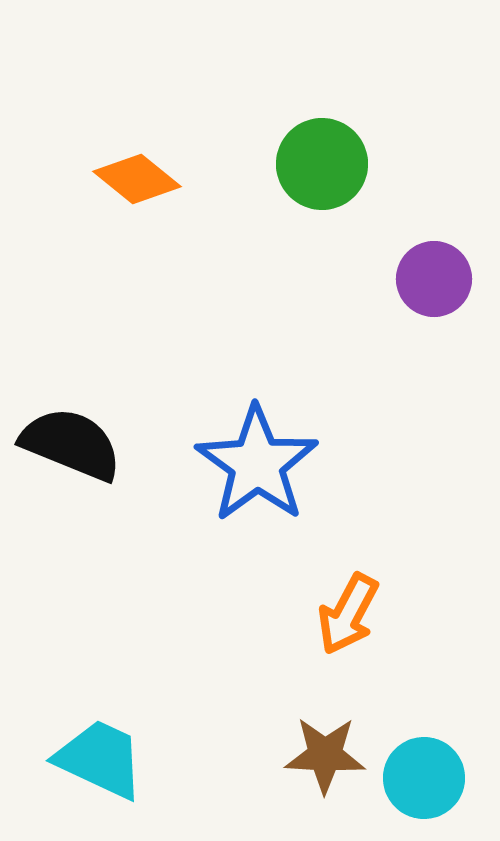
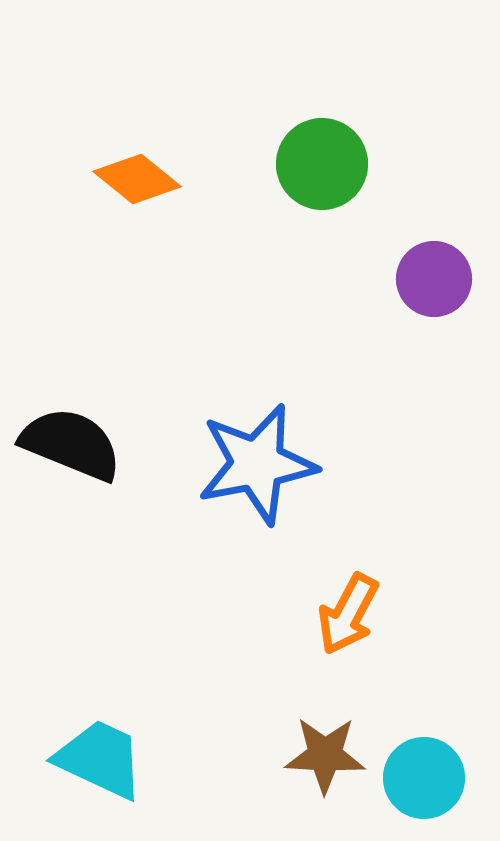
blue star: rotated 25 degrees clockwise
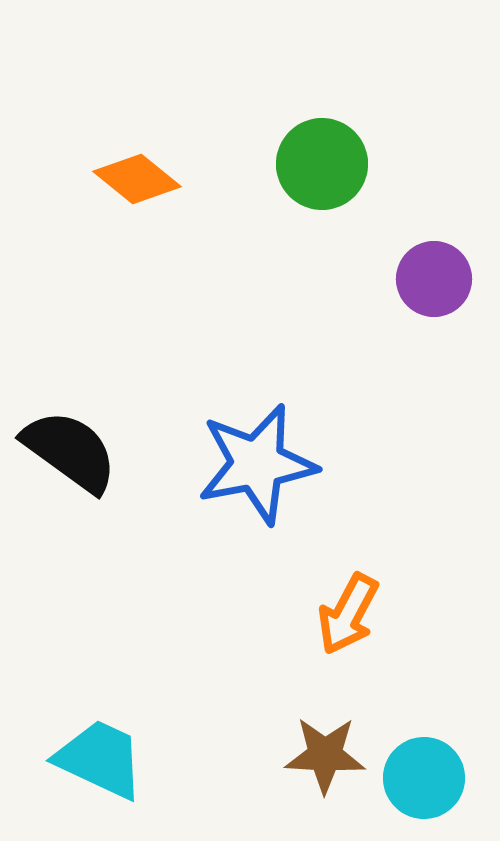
black semicircle: moved 1 px left, 7 px down; rotated 14 degrees clockwise
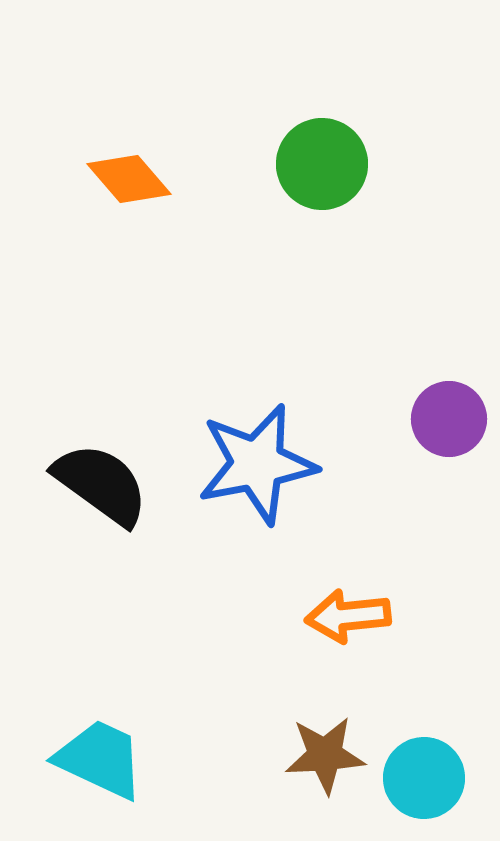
orange diamond: moved 8 px left; rotated 10 degrees clockwise
purple circle: moved 15 px right, 140 px down
black semicircle: moved 31 px right, 33 px down
orange arrow: moved 2 px down; rotated 56 degrees clockwise
brown star: rotated 6 degrees counterclockwise
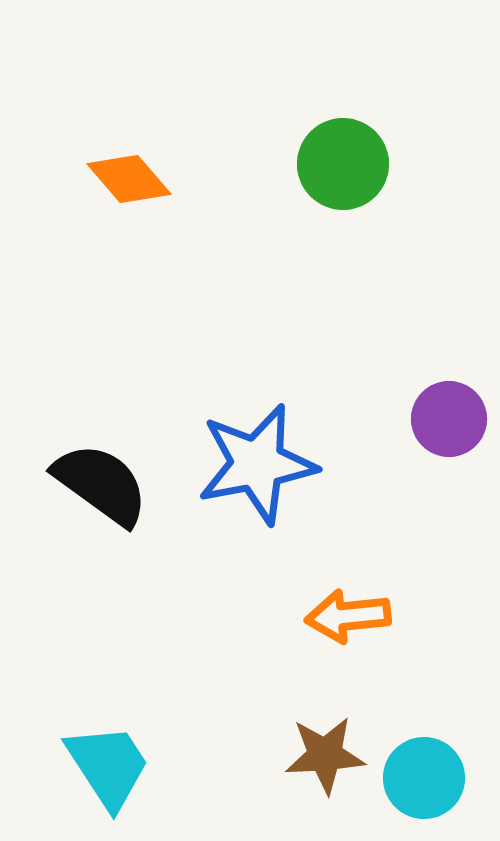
green circle: moved 21 px right
cyan trapezoid: moved 8 px right, 7 px down; rotated 32 degrees clockwise
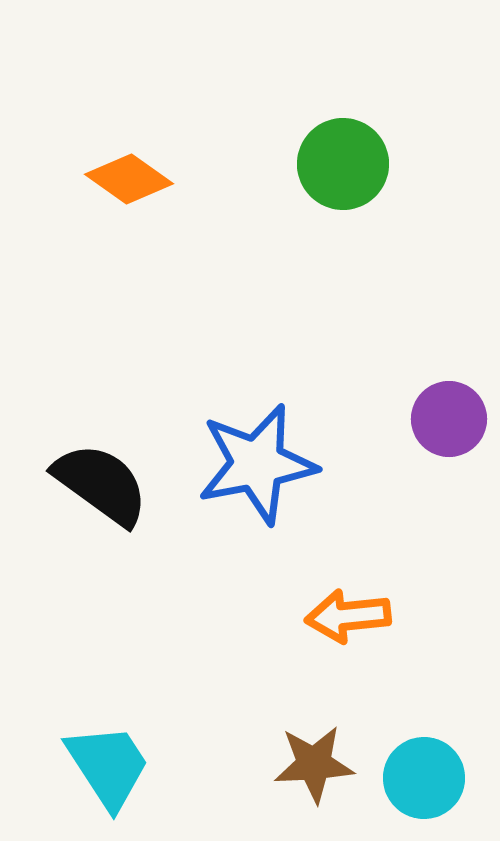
orange diamond: rotated 14 degrees counterclockwise
brown star: moved 11 px left, 9 px down
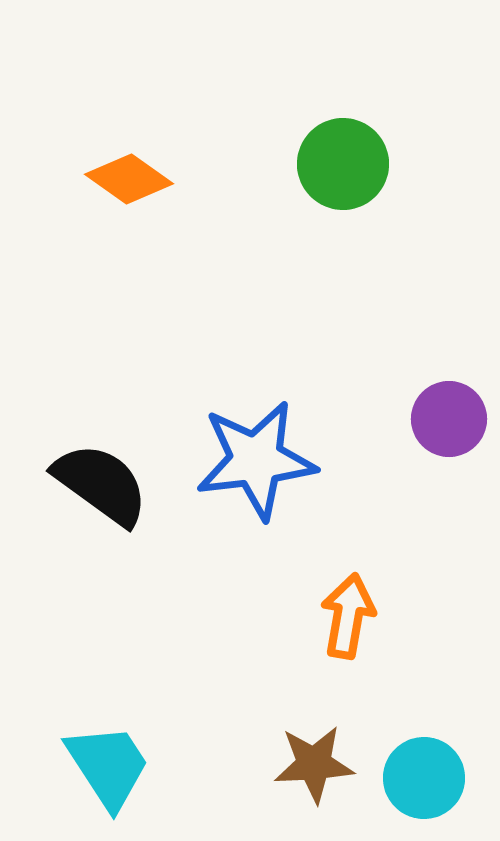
blue star: moved 1 px left, 4 px up; rotated 4 degrees clockwise
orange arrow: rotated 106 degrees clockwise
